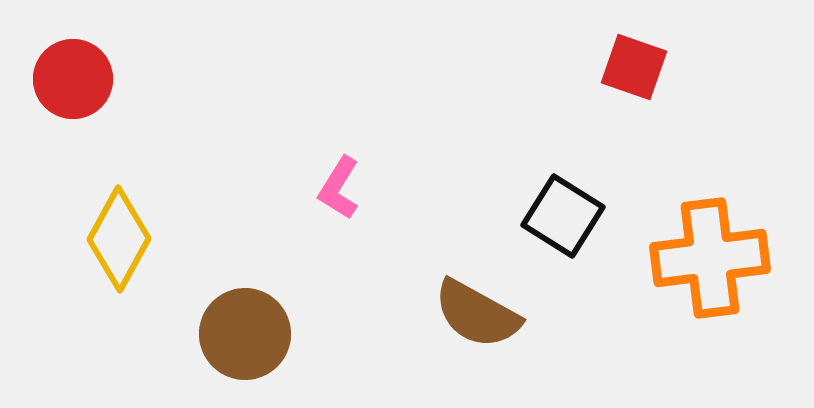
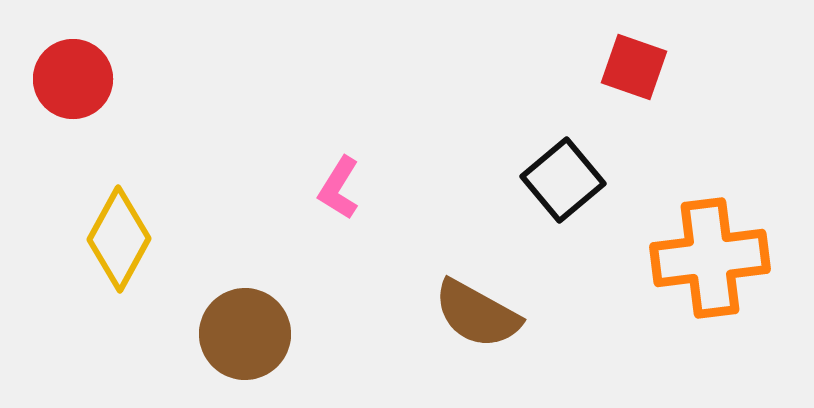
black square: moved 36 px up; rotated 18 degrees clockwise
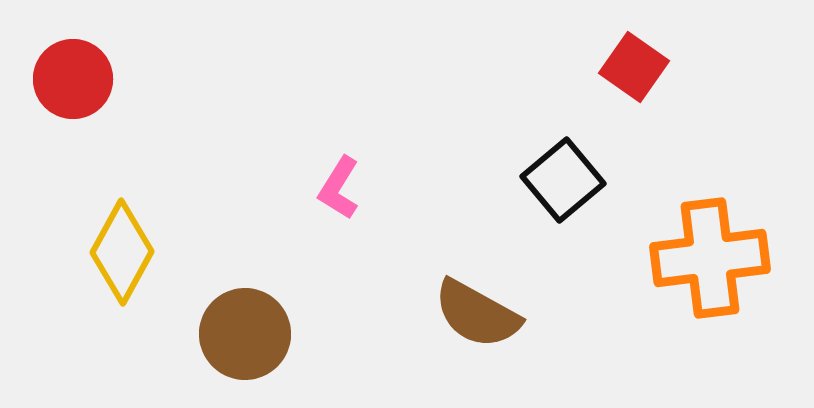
red square: rotated 16 degrees clockwise
yellow diamond: moved 3 px right, 13 px down
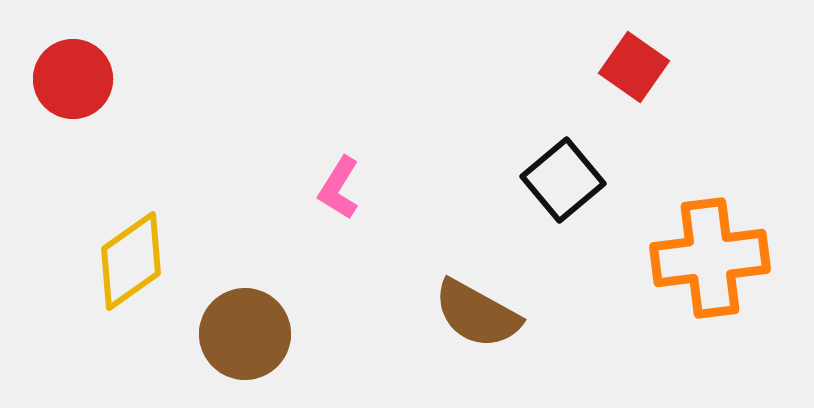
yellow diamond: moved 9 px right, 9 px down; rotated 26 degrees clockwise
